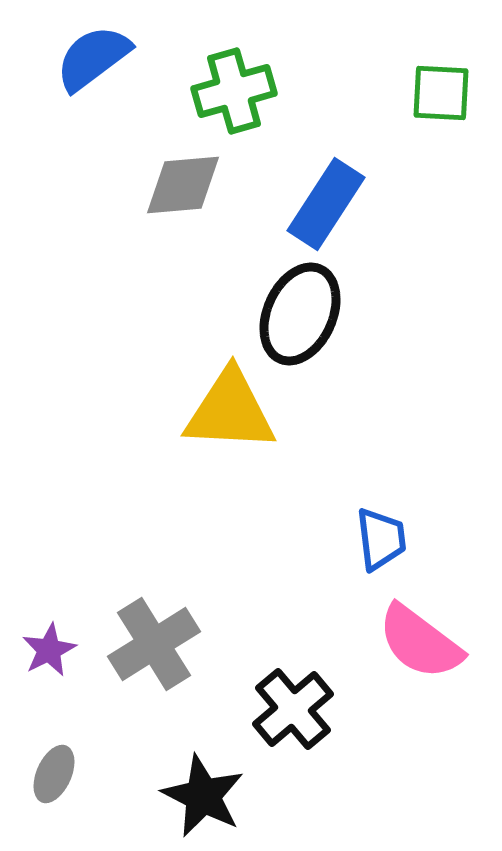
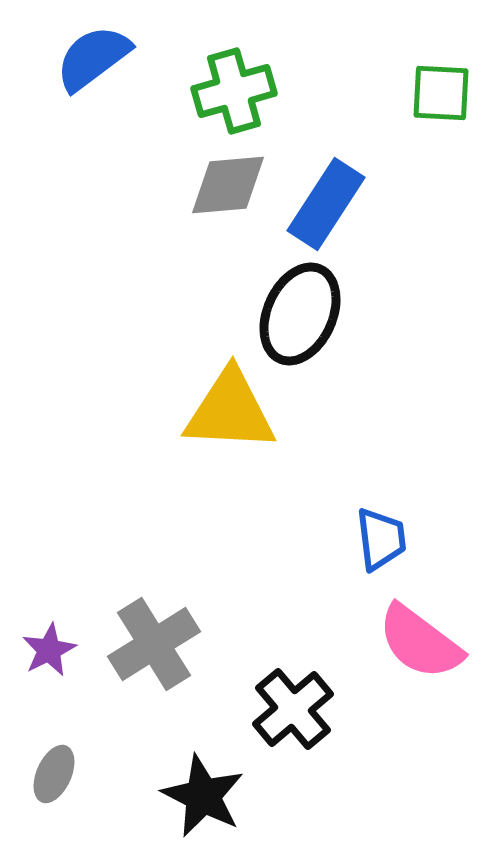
gray diamond: moved 45 px right
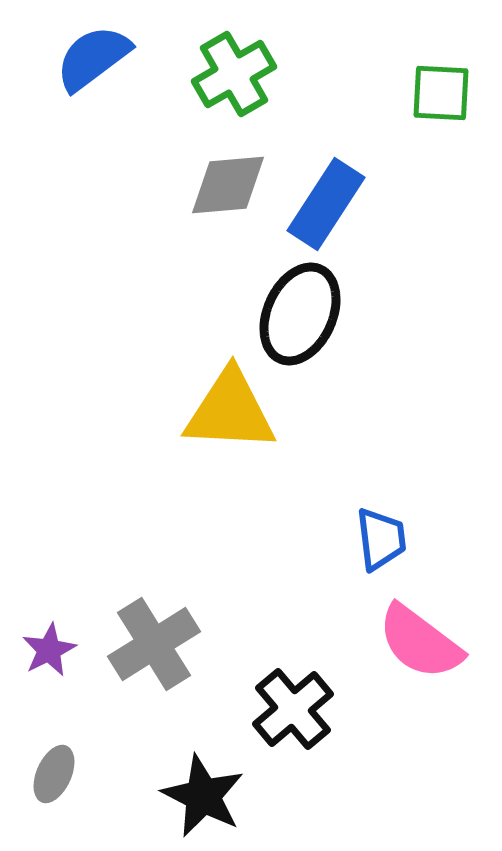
green cross: moved 17 px up; rotated 14 degrees counterclockwise
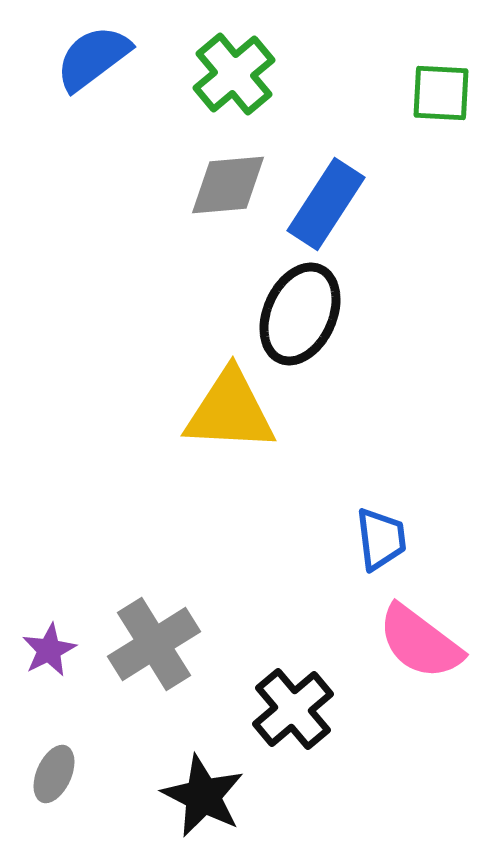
green cross: rotated 10 degrees counterclockwise
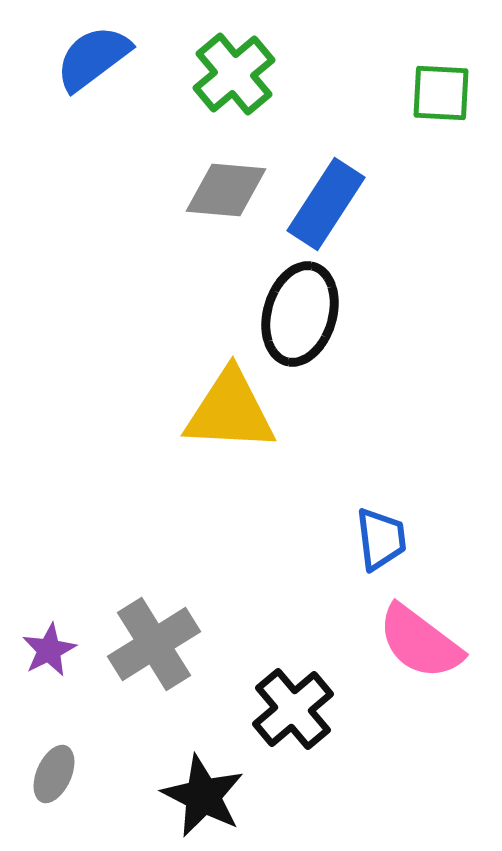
gray diamond: moved 2 px left, 5 px down; rotated 10 degrees clockwise
black ellipse: rotated 8 degrees counterclockwise
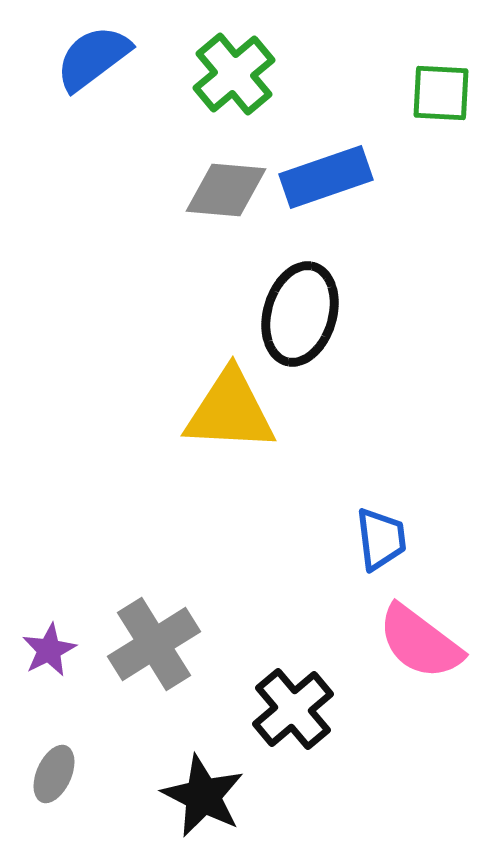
blue rectangle: moved 27 px up; rotated 38 degrees clockwise
